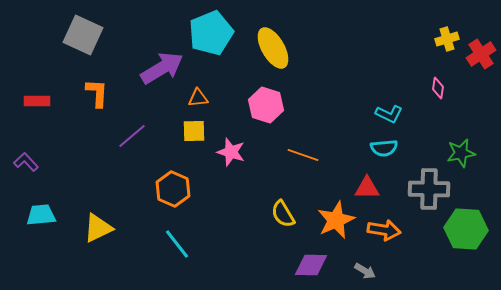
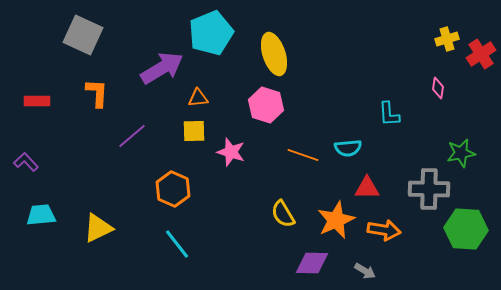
yellow ellipse: moved 1 px right, 6 px down; rotated 12 degrees clockwise
cyan L-shape: rotated 60 degrees clockwise
cyan semicircle: moved 36 px left
purple diamond: moved 1 px right, 2 px up
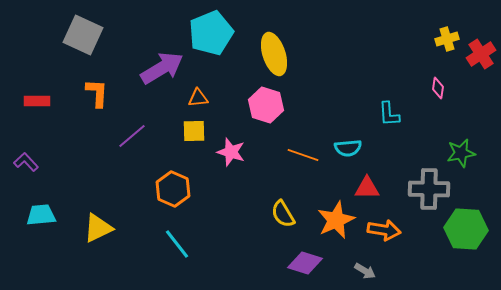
purple diamond: moved 7 px left; rotated 16 degrees clockwise
